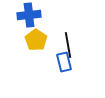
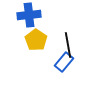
blue rectangle: rotated 54 degrees clockwise
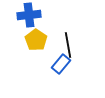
blue rectangle: moved 3 px left, 2 px down
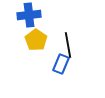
blue rectangle: rotated 18 degrees counterclockwise
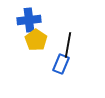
blue cross: moved 5 px down
black line: rotated 20 degrees clockwise
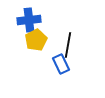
yellow pentagon: rotated 10 degrees clockwise
blue rectangle: rotated 48 degrees counterclockwise
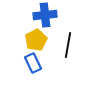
blue cross: moved 16 px right, 5 px up
blue rectangle: moved 28 px left, 1 px up
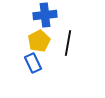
yellow pentagon: moved 3 px right, 1 px down
black line: moved 2 px up
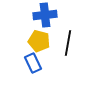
yellow pentagon: rotated 30 degrees counterclockwise
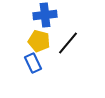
black line: rotated 30 degrees clockwise
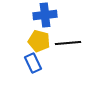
black line: rotated 45 degrees clockwise
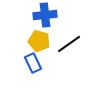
black line: moved 1 px right, 1 px down; rotated 30 degrees counterclockwise
